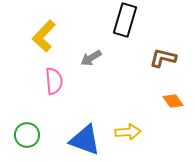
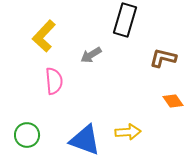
gray arrow: moved 3 px up
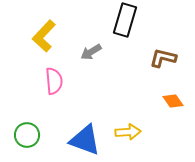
gray arrow: moved 3 px up
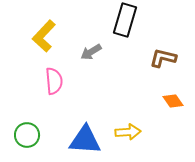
blue triangle: rotated 16 degrees counterclockwise
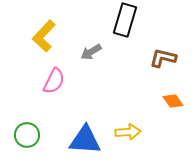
pink semicircle: rotated 32 degrees clockwise
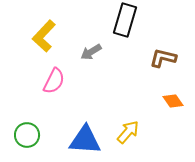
yellow arrow: rotated 45 degrees counterclockwise
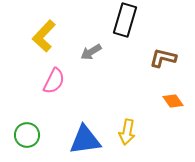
yellow arrow: moved 1 px left; rotated 150 degrees clockwise
blue triangle: rotated 12 degrees counterclockwise
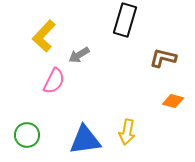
gray arrow: moved 12 px left, 3 px down
orange diamond: rotated 40 degrees counterclockwise
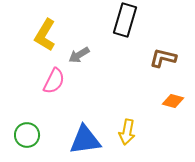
yellow L-shape: moved 1 px right, 1 px up; rotated 12 degrees counterclockwise
